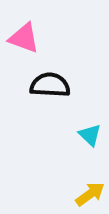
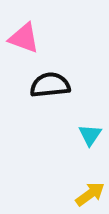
black semicircle: rotated 9 degrees counterclockwise
cyan triangle: rotated 20 degrees clockwise
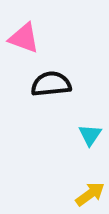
black semicircle: moved 1 px right, 1 px up
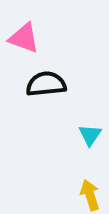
black semicircle: moved 5 px left
yellow arrow: moved 1 px down; rotated 72 degrees counterclockwise
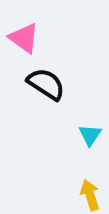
pink triangle: rotated 16 degrees clockwise
black semicircle: rotated 39 degrees clockwise
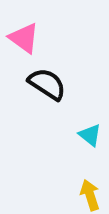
black semicircle: moved 1 px right
cyan triangle: rotated 25 degrees counterclockwise
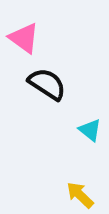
cyan triangle: moved 5 px up
yellow arrow: moved 10 px left; rotated 28 degrees counterclockwise
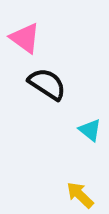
pink triangle: moved 1 px right
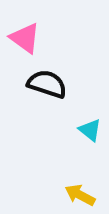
black semicircle: rotated 15 degrees counterclockwise
yellow arrow: rotated 16 degrees counterclockwise
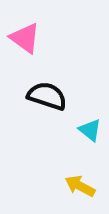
black semicircle: moved 12 px down
yellow arrow: moved 9 px up
